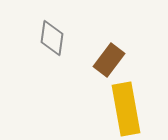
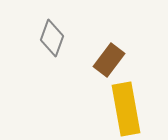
gray diamond: rotated 12 degrees clockwise
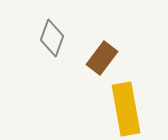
brown rectangle: moved 7 px left, 2 px up
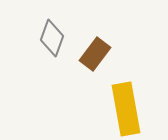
brown rectangle: moved 7 px left, 4 px up
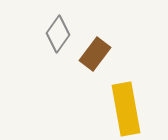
gray diamond: moved 6 px right, 4 px up; rotated 15 degrees clockwise
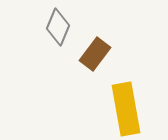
gray diamond: moved 7 px up; rotated 12 degrees counterclockwise
